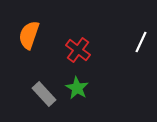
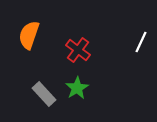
green star: rotated 10 degrees clockwise
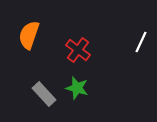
green star: rotated 25 degrees counterclockwise
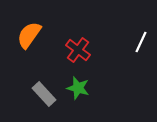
orange semicircle: rotated 16 degrees clockwise
green star: moved 1 px right
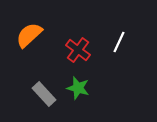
orange semicircle: rotated 12 degrees clockwise
white line: moved 22 px left
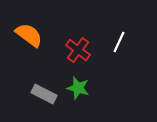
orange semicircle: rotated 80 degrees clockwise
gray rectangle: rotated 20 degrees counterclockwise
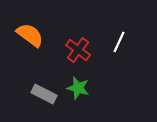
orange semicircle: moved 1 px right
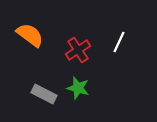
red cross: rotated 20 degrees clockwise
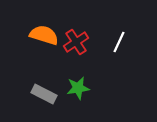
orange semicircle: moved 14 px right; rotated 20 degrees counterclockwise
red cross: moved 2 px left, 8 px up
green star: rotated 25 degrees counterclockwise
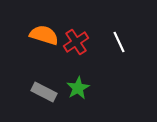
white line: rotated 50 degrees counterclockwise
green star: rotated 20 degrees counterclockwise
gray rectangle: moved 2 px up
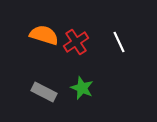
green star: moved 4 px right; rotated 20 degrees counterclockwise
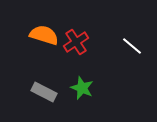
white line: moved 13 px right, 4 px down; rotated 25 degrees counterclockwise
